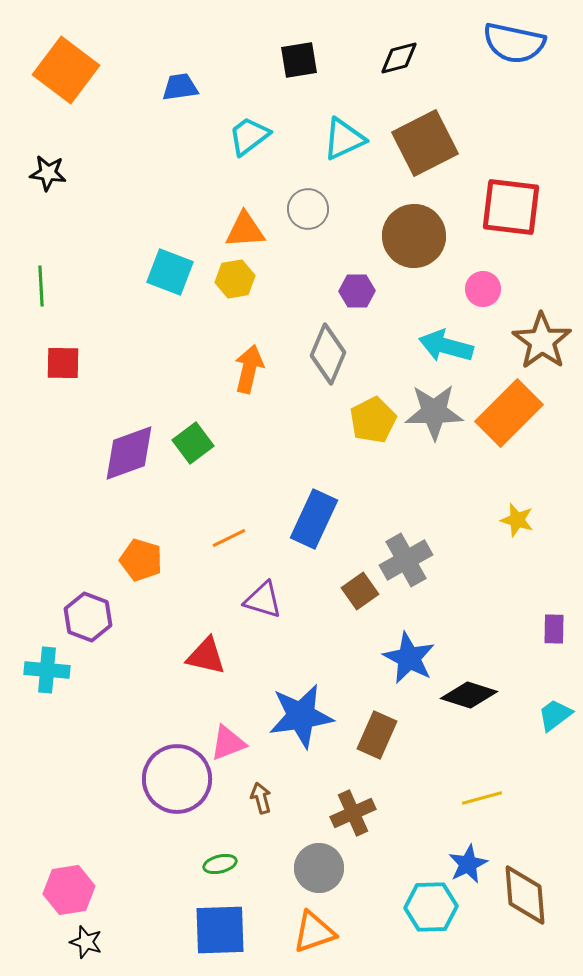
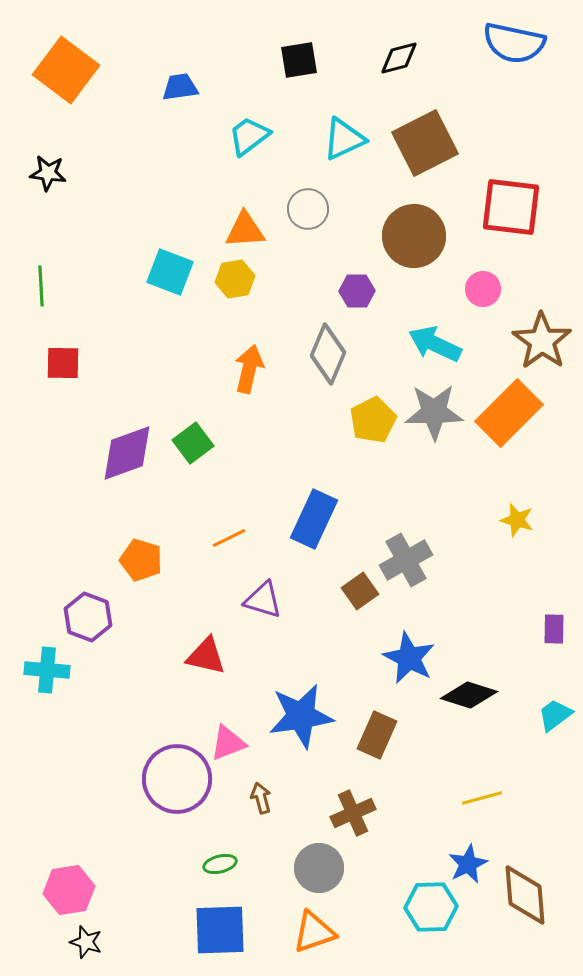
cyan arrow at (446, 346): moved 11 px left, 2 px up; rotated 10 degrees clockwise
purple diamond at (129, 453): moved 2 px left
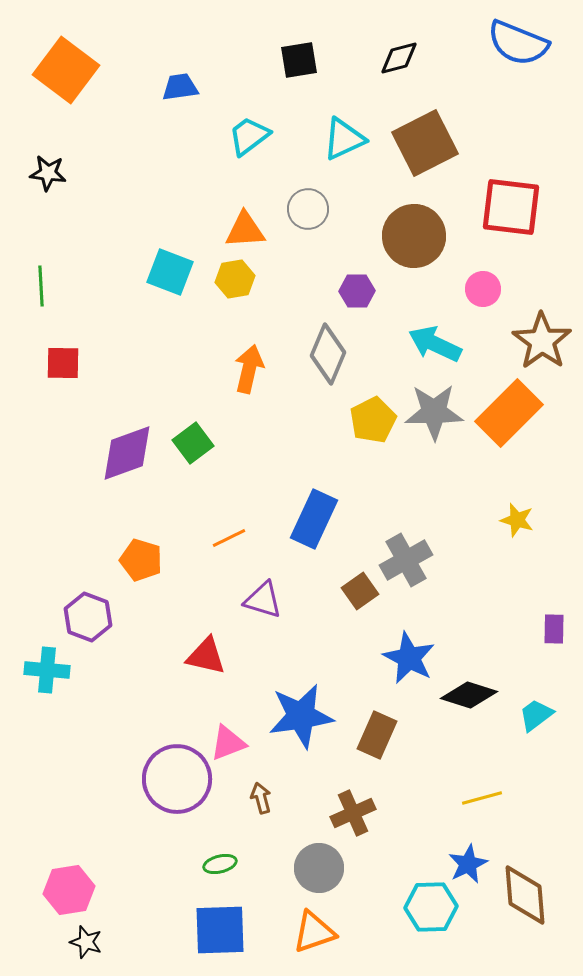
blue semicircle at (514, 43): moved 4 px right; rotated 10 degrees clockwise
cyan trapezoid at (555, 715): moved 19 px left
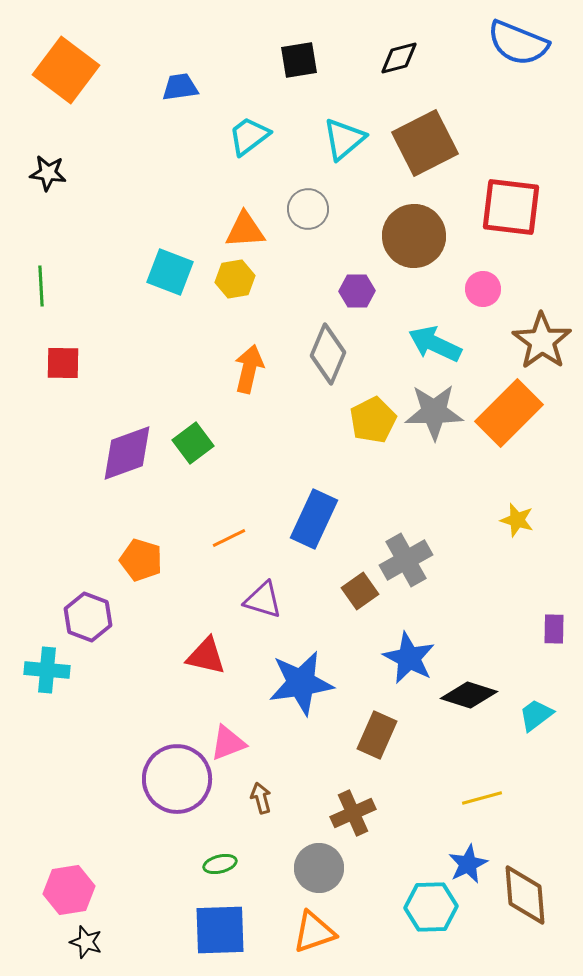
cyan triangle at (344, 139): rotated 15 degrees counterclockwise
blue star at (301, 716): moved 33 px up
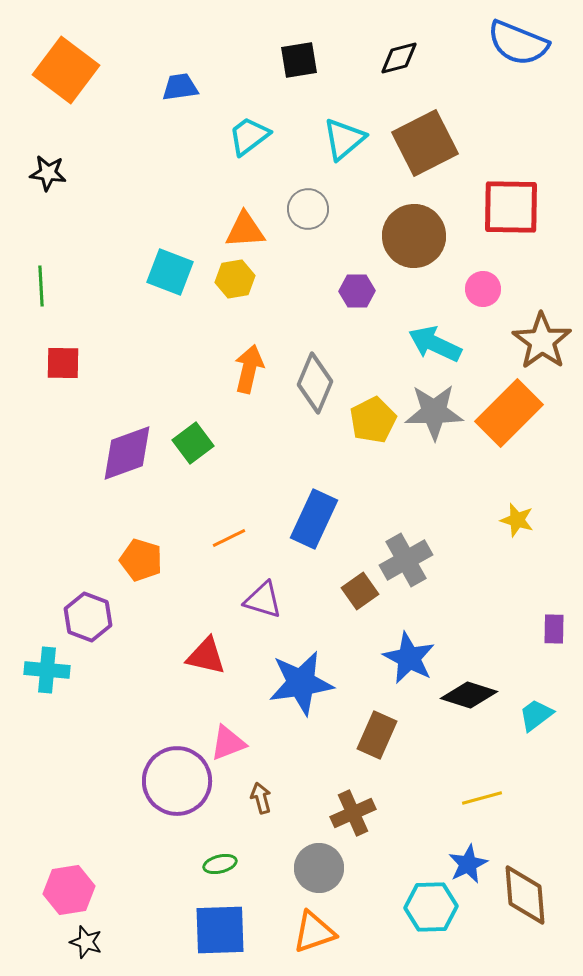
red square at (511, 207): rotated 6 degrees counterclockwise
gray diamond at (328, 354): moved 13 px left, 29 px down
purple circle at (177, 779): moved 2 px down
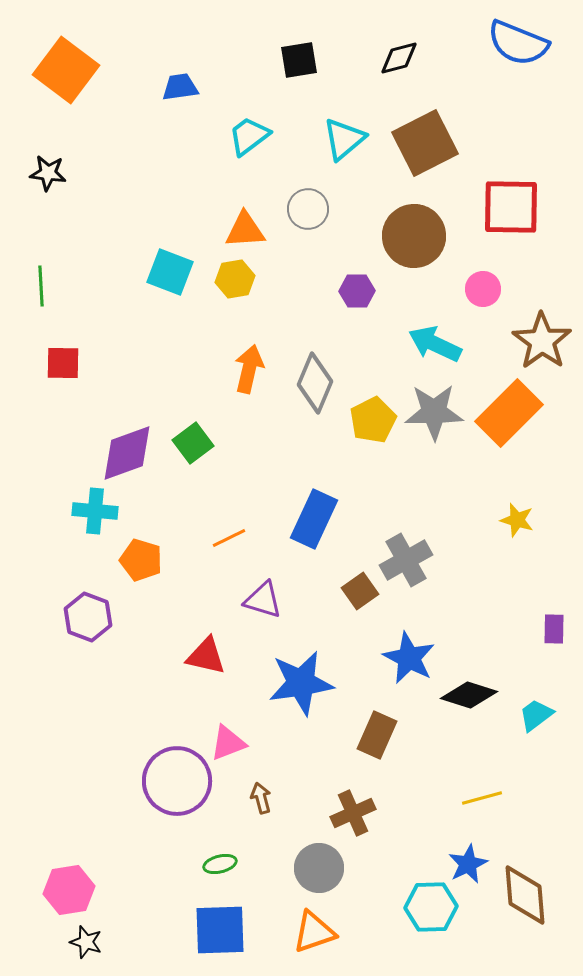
cyan cross at (47, 670): moved 48 px right, 159 px up
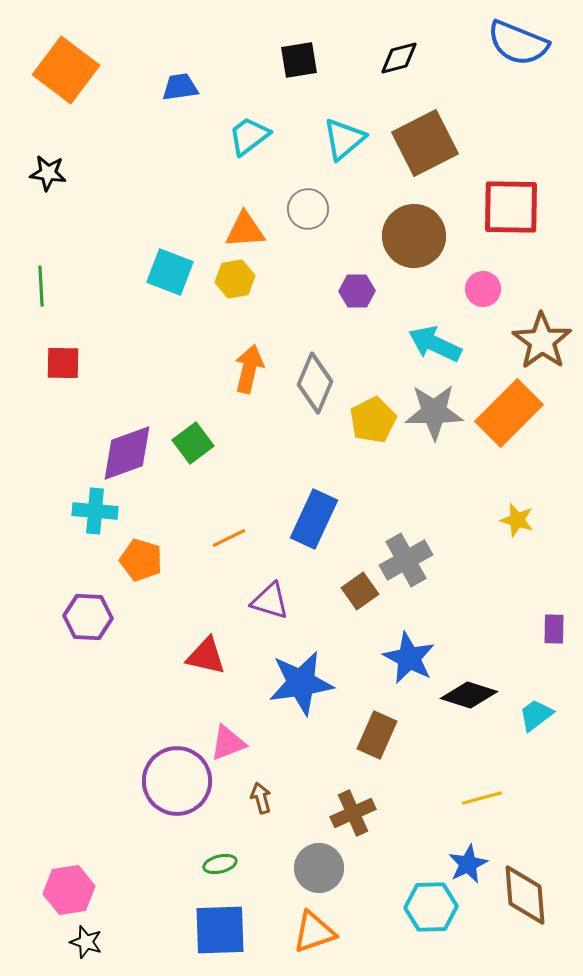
purple triangle at (263, 600): moved 7 px right, 1 px down
purple hexagon at (88, 617): rotated 18 degrees counterclockwise
